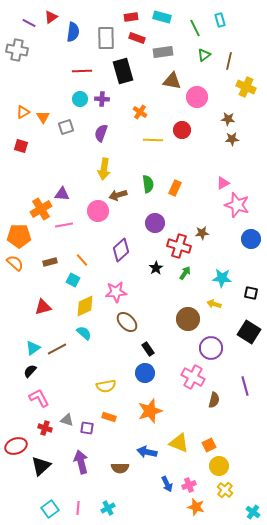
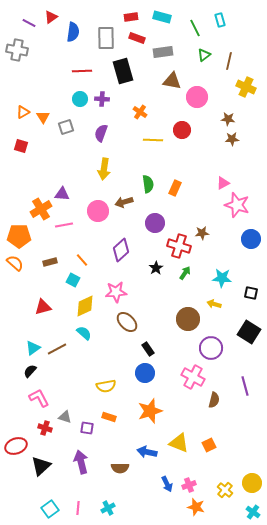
brown arrow at (118, 195): moved 6 px right, 7 px down
gray triangle at (67, 420): moved 2 px left, 3 px up
yellow circle at (219, 466): moved 33 px right, 17 px down
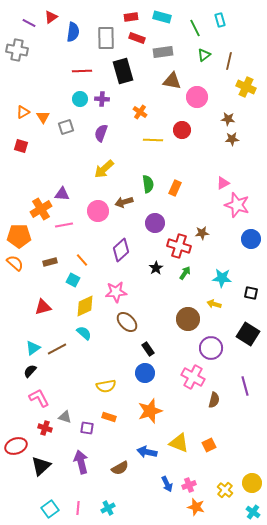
yellow arrow at (104, 169): rotated 40 degrees clockwise
black square at (249, 332): moved 1 px left, 2 px down
brown semicircle at (120, 468): rotated 30 degrees counterclockwise
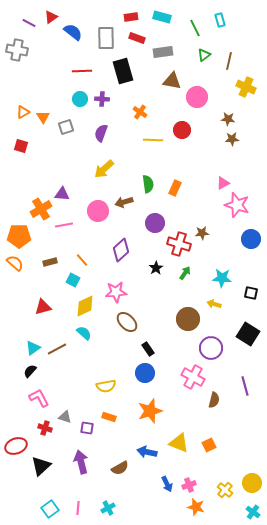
blue semicircle at (73, 32): rotated 60 degrees counterclockwise
red cross at (179, 246): moved 2 px up
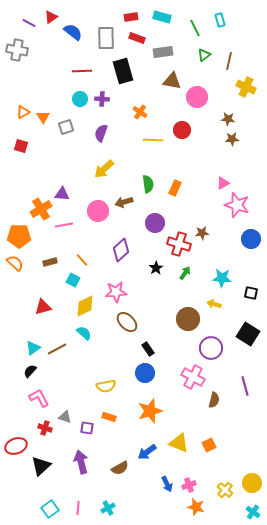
blue arrow at (147, 452): rotated 48 degrees counterclockwise
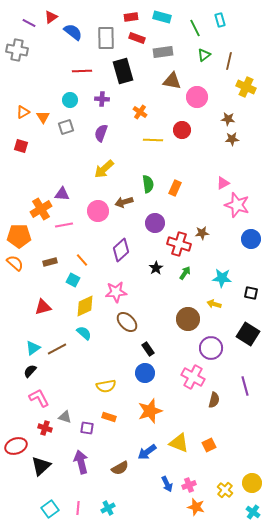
cyan circle at (80, 99): moved 10 px left, 1 px down
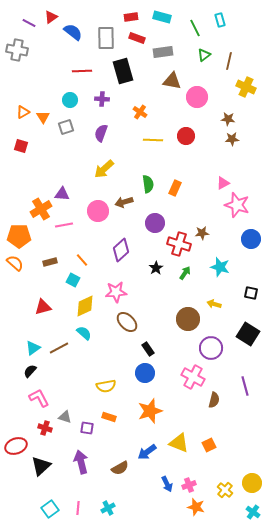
red circle at (182, 130): moved 4 px right, 6 px down
cyan star at (222, 278): moved 2 px left, 11 px up; rotated 12 degrees clockwise
brown line at (57, 349): moved 2 px right, 1 px up
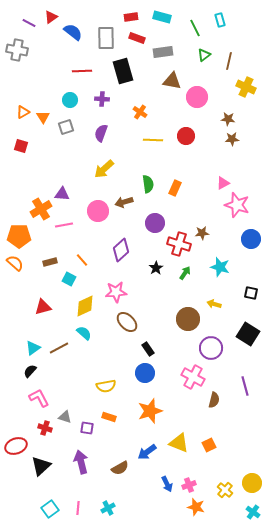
cyan square at (73, 280): moved 4 px left, 1 px up
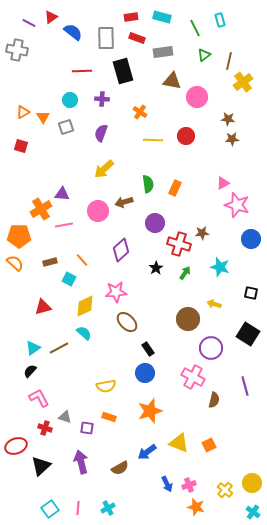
yellow cross at (246, 87): moved 3 px left, 5 px up; rotated 30 degrees clockwise
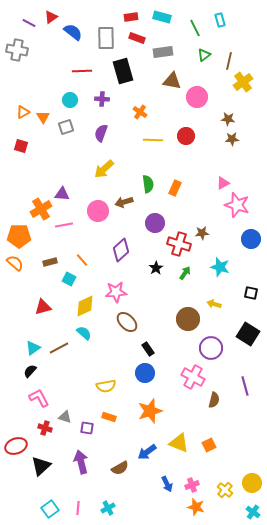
pink cross at (189, 485): moved 3 px right
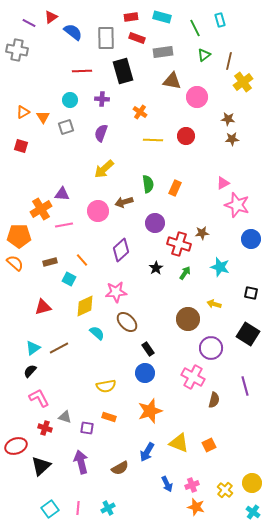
cyan semicircle at (84, 333): moved 13 px right
blue arrow at (147, 452): rotated 24 degrees counterclockwise
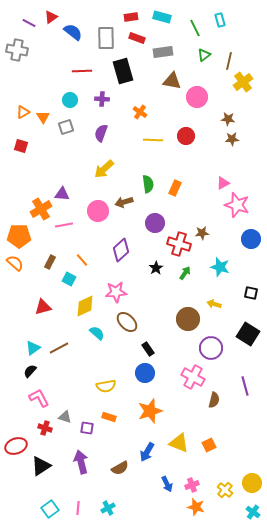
brown rectangle at (50, 262): rotated 48 degrees counterclockwise
black triangle at (41, 466): rotated 10 degrees clockwise
